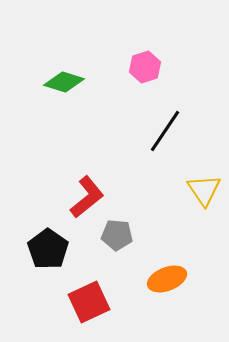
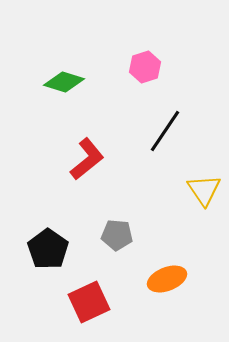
red L-shape: moved 38 px up
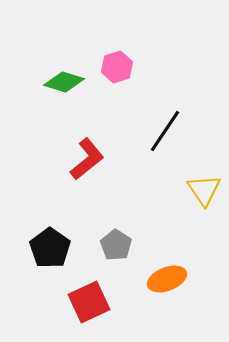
pink hexagon: moved 28 px left
gray pentagon: moved 1 px left, 10 px down; rotated 28 degrees clockwise
black pentagon: moved 2 px right, 1 px up
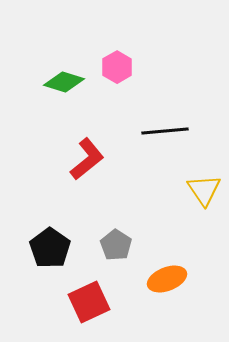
pink hexagon: rotated 12 degrees counterclockwise
black line: rotated 51 degrees clockwise
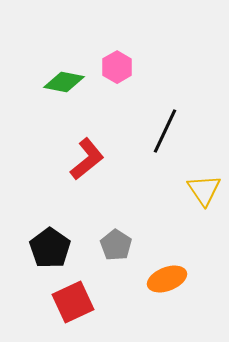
green diamond: rotated 6 degrees counterclockwise
black line: rotated 60 degrees counterclockwise
red square: moved 16 px left
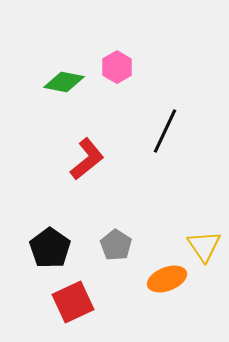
yellow triangle: moved 56 px down
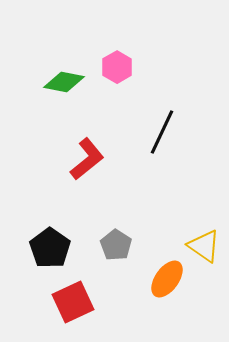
black line: moved 3 px left, 1 px down
yellow triangle: rotated 21 degrees counterclockwise
orange ellipse: rotated 33 degrees counterclockwise
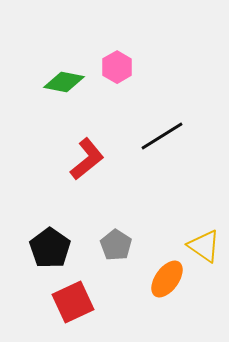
black line: moved 4 px down; rotated 33 degrees clockwise
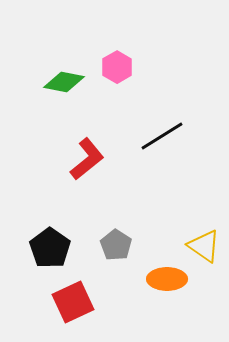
orange ellipse: rotated 54 degrees clockwise
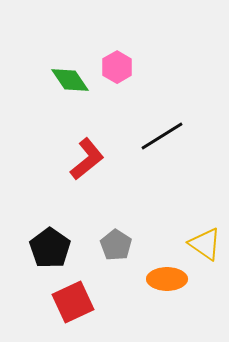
green diamond: moved 6 px right, 2 px up; rotated 45 degrees clockwise
yellow triangle: moved 1 px right, 2 px up
